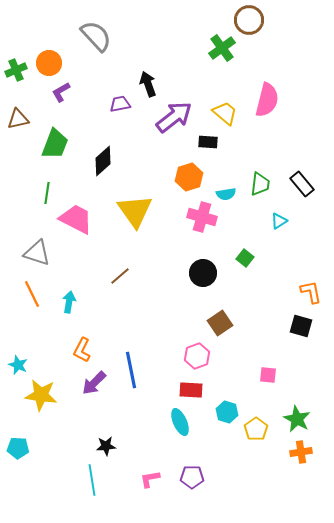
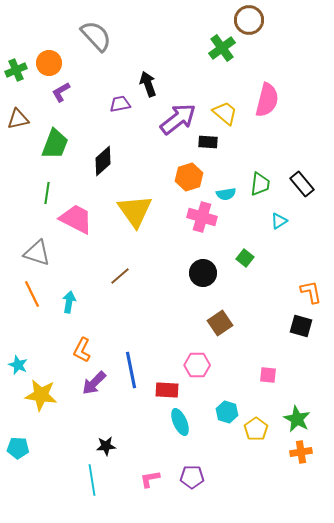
purple arrow at (174, 117): moved 4 px right, 2 px down
pink hexagon at (197, 356): moved 9 px down; rotated 20 degrees clockwise
red rectangle at (191, 390): moved 24 px left
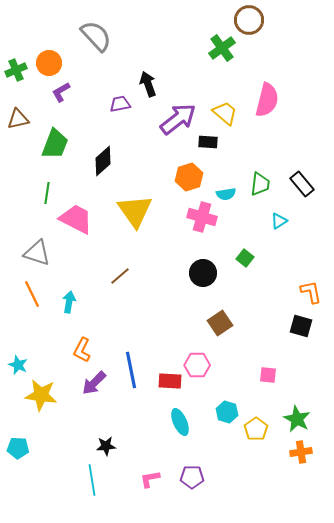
red rectangle at (167, 390): moved 3 px right, 9 px up
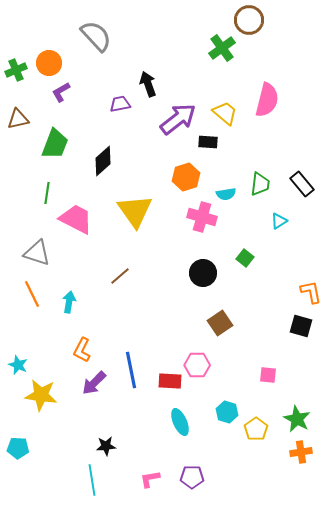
orange hexagon at (189, 177): moved 3 px left
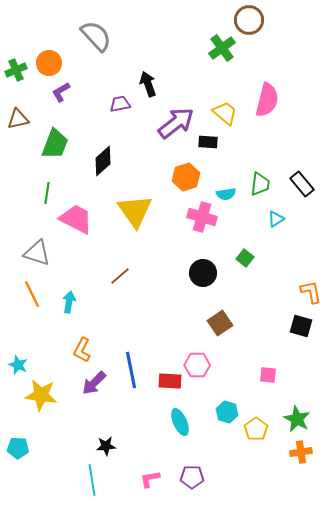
purple arrow at (178, 119): moved 2 px left, 4 px down
cyan triangle at (279, 221): moved 3 px left, 2 px up
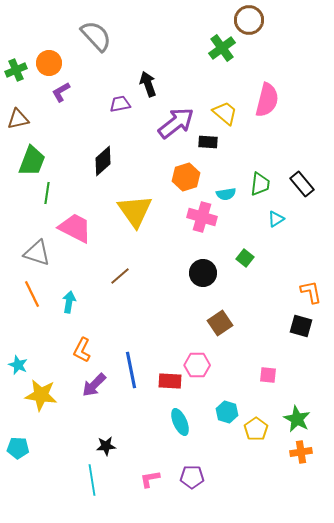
green trapezoid at (55, 144): moved 23 px left, 17 px down
pink trapezoid at (76, 219): moved 1 px left, 9 px down
purple arrow at (94, 383): moved 2 px down
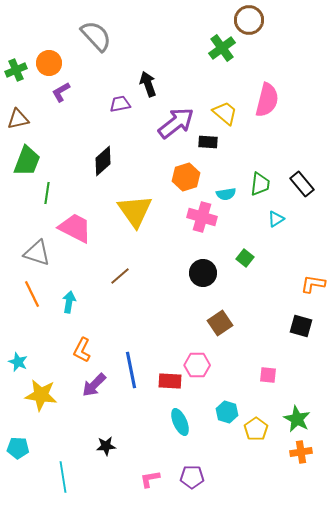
green trapezoid at (32, 161): moved 5 px left
orange L-shape at (311, 292): moved 2 px right, 8 px up; rotated 70 degrees counterclockwise
cyan star at (18, 365): moved 3 px up
cyan line at (92, 480): moved 29 px left, 3 px up
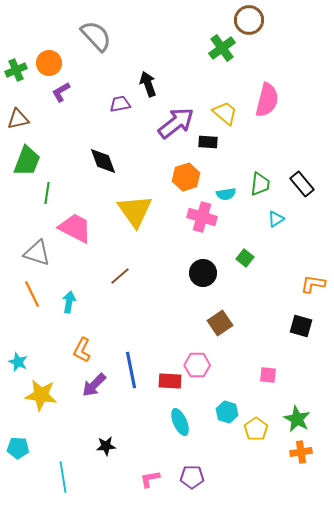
black diamond at (103, 161): rotated 68 degrees counterclockwise
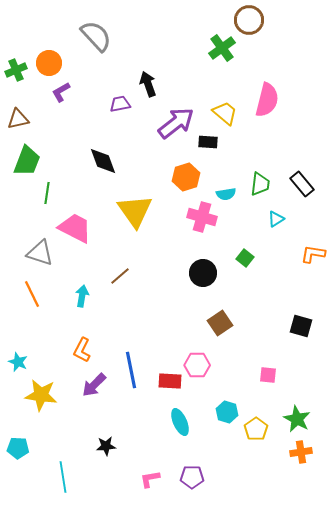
gray triangle at (37, 253): moved 3 px right
orange L-shape at (313, 284): moved 30 px up
cyan arrow at (69, 302): moved 13 px right, 6 px up
